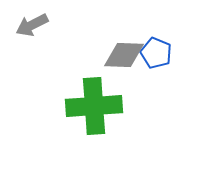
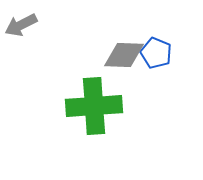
gray arrow: moved 11 px left
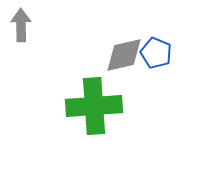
gray arrow: rotated 116 degrees clockwise
gray diamond: rotated 15 degrees counterclockwise
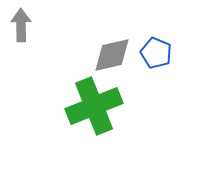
gray diamond: moved 12 px left
green cross: rotated 18 degrees counterclockwise
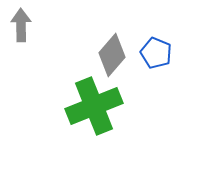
gray diamond: rotated 36 degrees counterclockwise
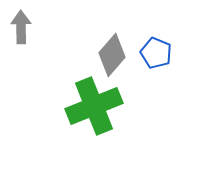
gray arrow: moved 2 px down
